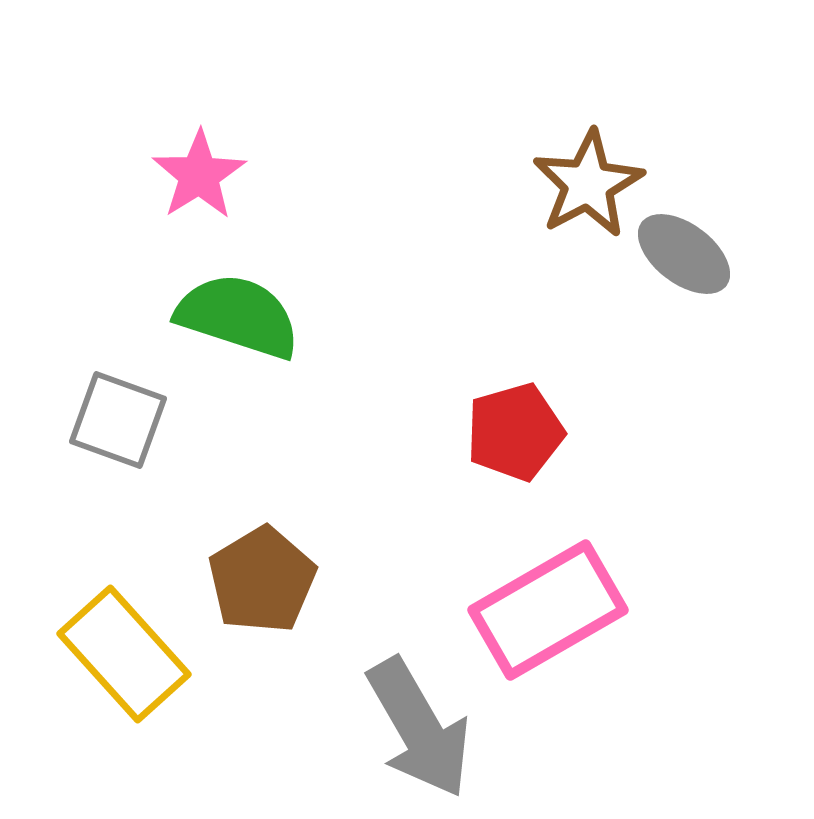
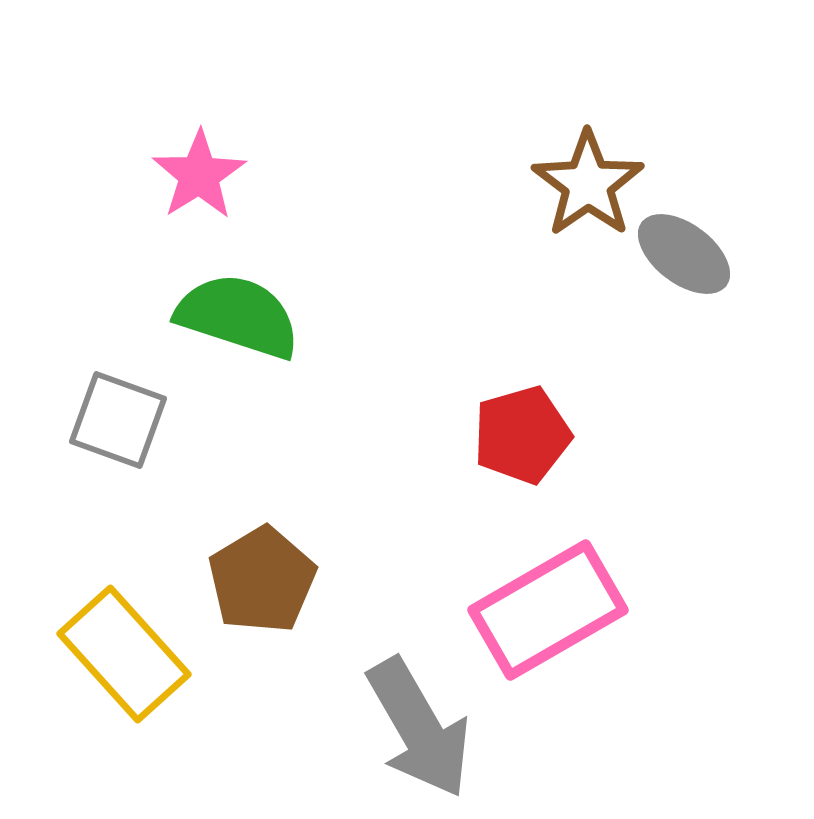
brown star: rotated 7 degrees counterclockwise
red pentagon: moved 7 px right, 3 px down
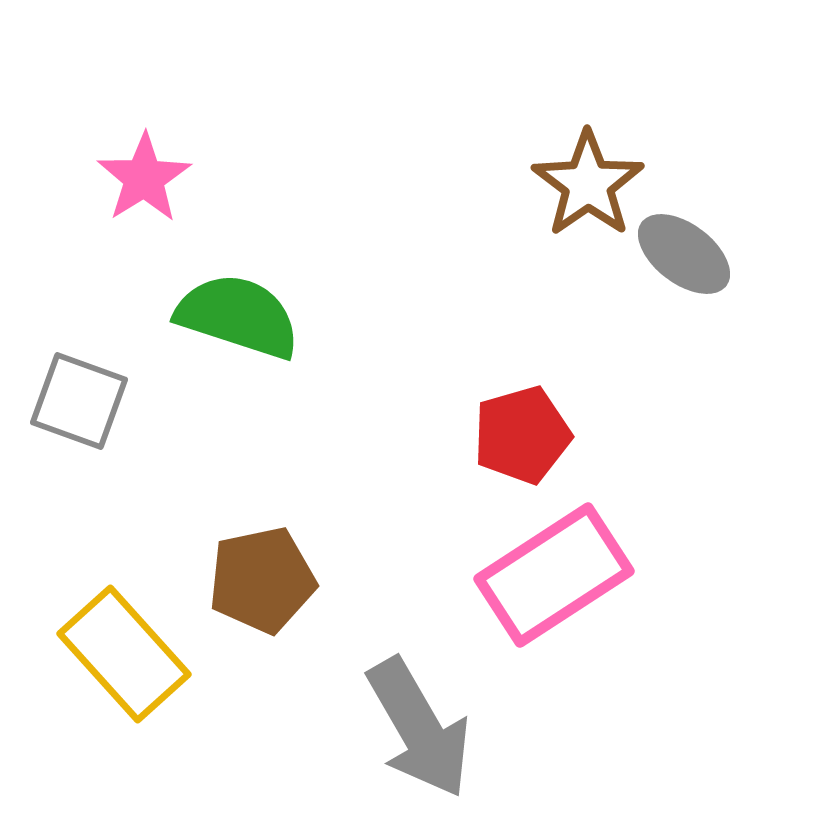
pink star: moved 55 px left, 3 px down
gray square: moved 39 px left, 19 px up
brown pentagon: rotated 19 degrees clockwise
pink rectangle: moved 6 px right, 35 px up; rotated 3 degrees counterclockwise
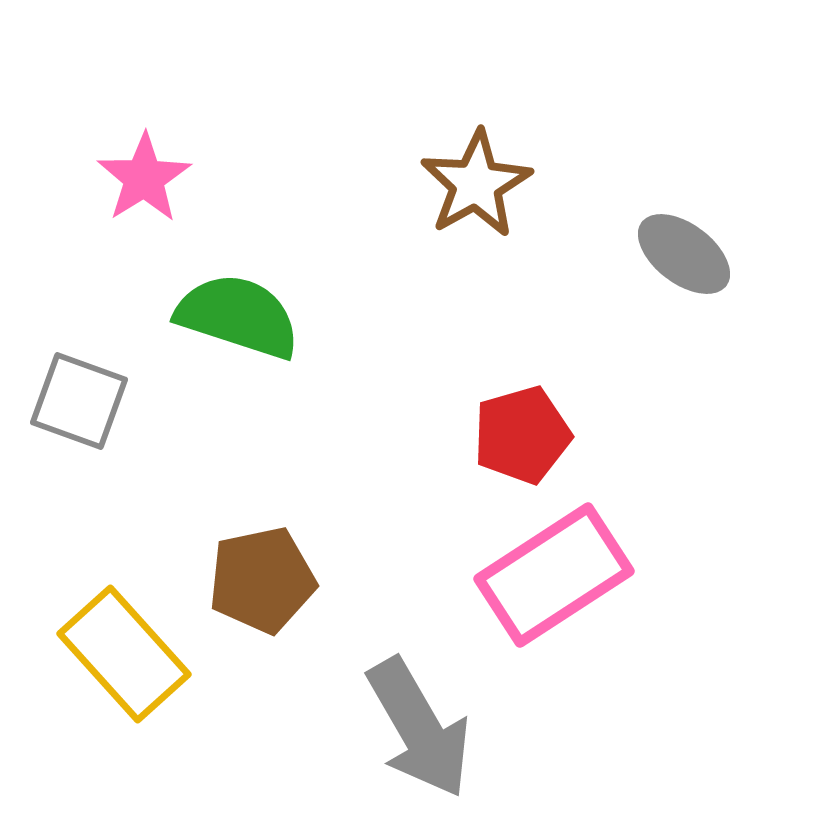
brown star: moved 112 px left; rotated 6 degrees clockwise
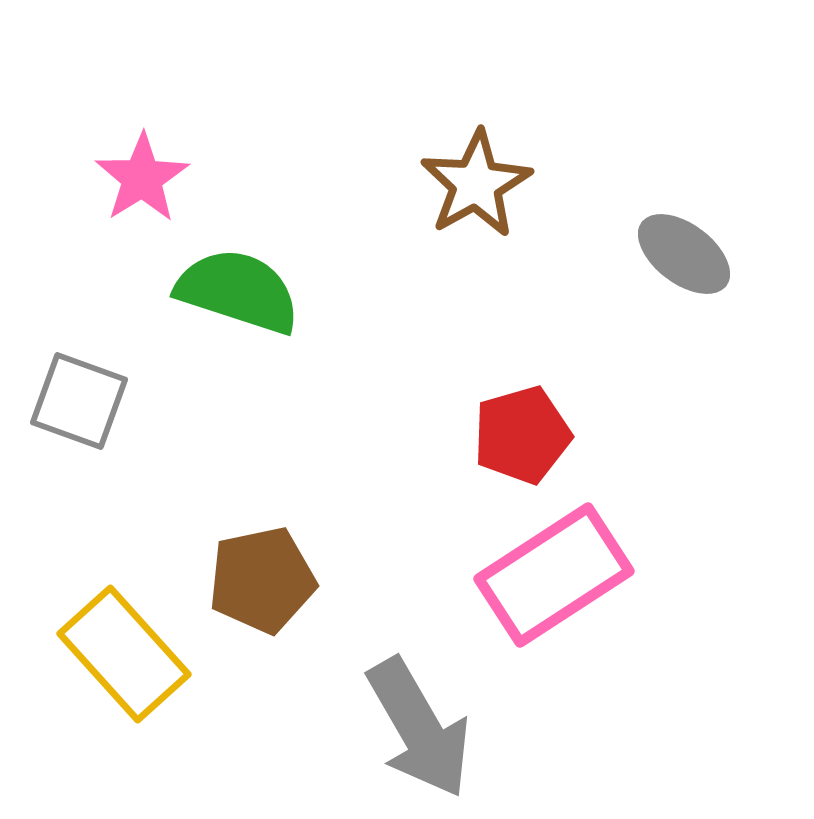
pink star: moved 2 px left
green semicircle: moved 25 px up
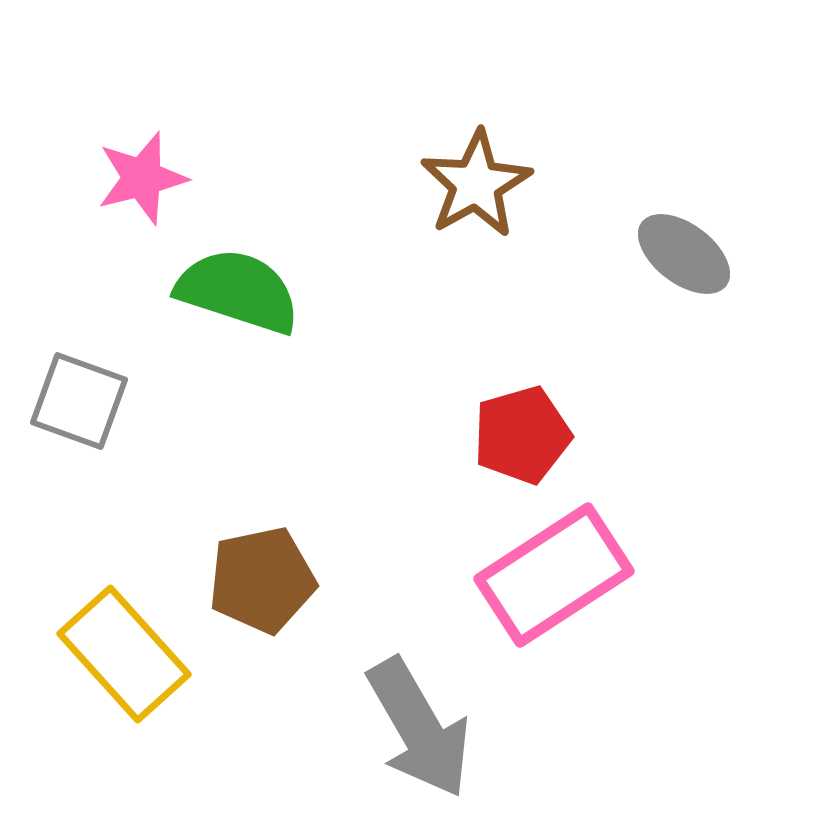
pink star: rotated 18 degrees clockwise
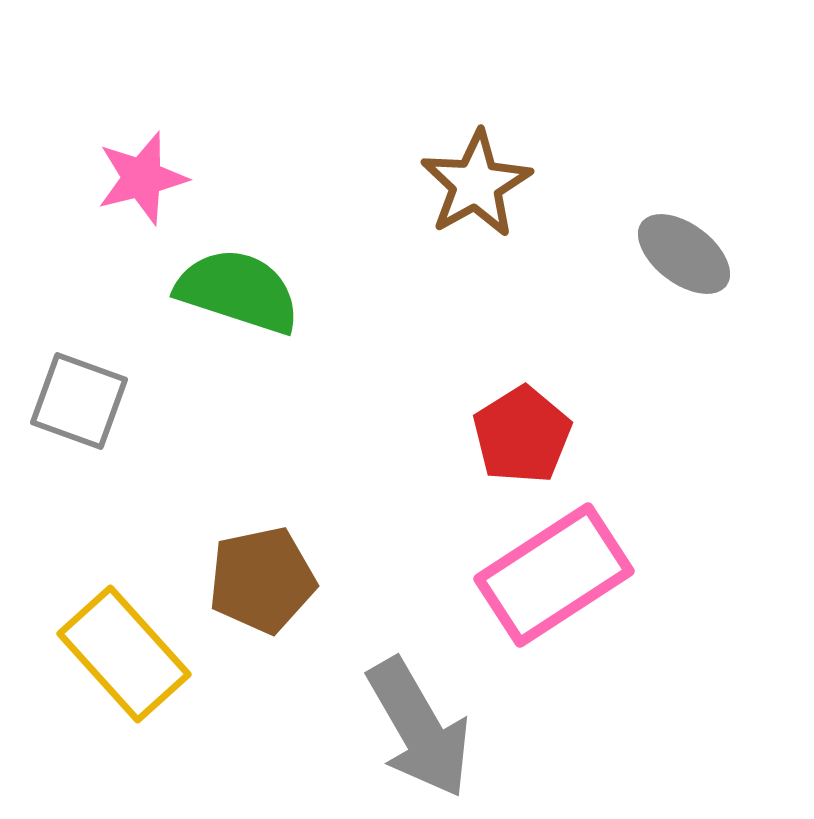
red pentagon: rotated 16 degrees counterclockwise
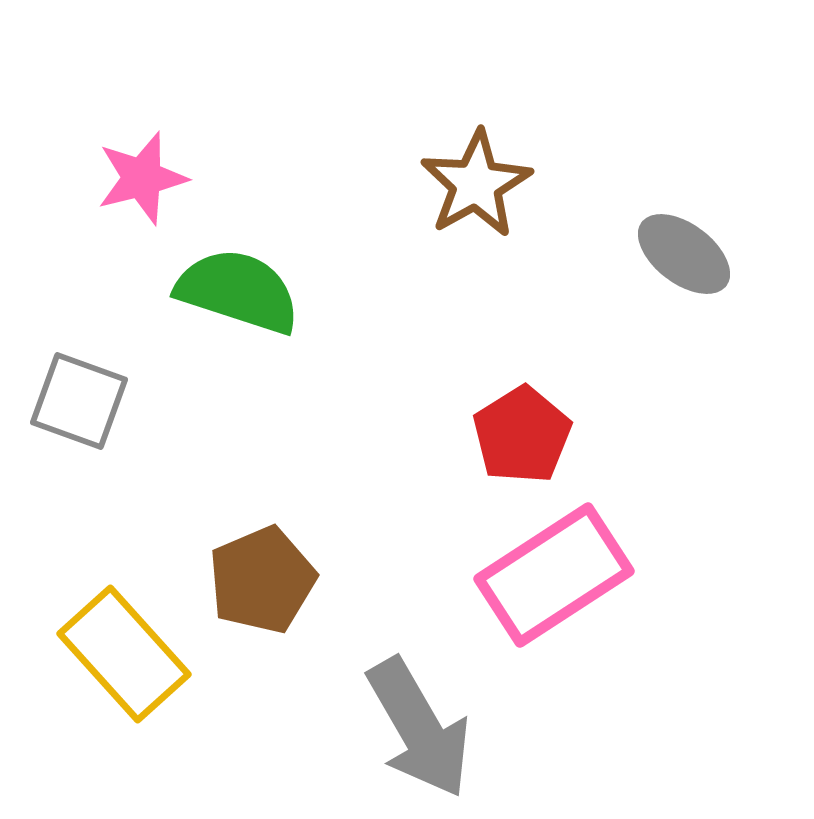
brown pentagon: rotated 11 degrees counterclockwise
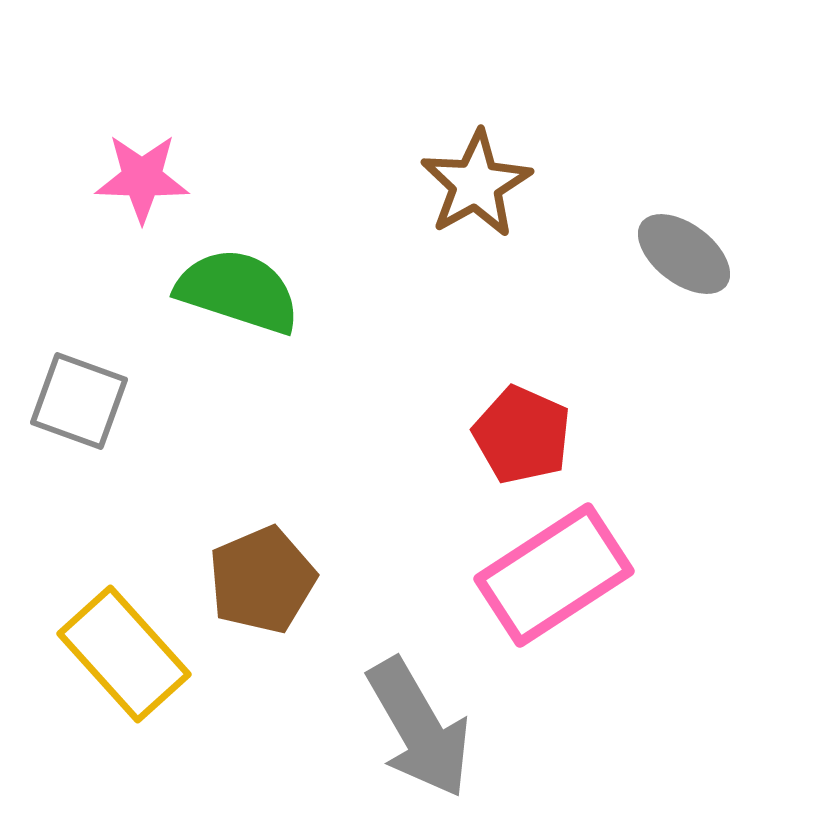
pink star: rotated 16 degrees clockwise
red pentagon: rotated 16 degrees counterclockwise
